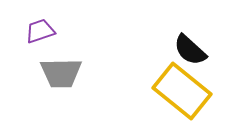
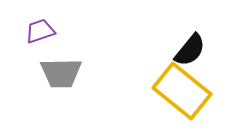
black semicircle: rotated 93 degrees counterclockwise
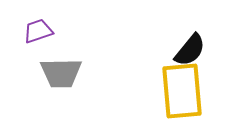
purple trapezoid: moved 2 px left
yellow rectangle: rotated 46 degrees clockwise
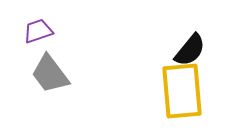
gray trapezoid: moved 11 px left, 1 px down; rotated 54 degrees clockwise
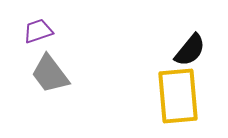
yellow rectangle: moved 4 px left, 5 px down
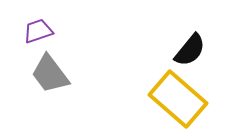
yellow rectangle: moved 3 px down; rotated 44 degrees counterclockwise
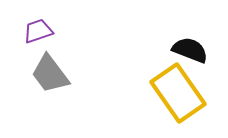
black semicircle: rotated 108 degrees counterclockwise
yellow rectangle: moved 6 px up; rotated 14 degrees clockwise
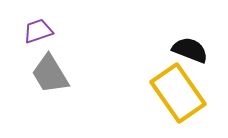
gray trapezoid: rotated 6 degrees clockwise
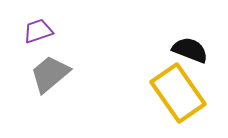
gray trapezoid: rotated 81 degrees clockwise
